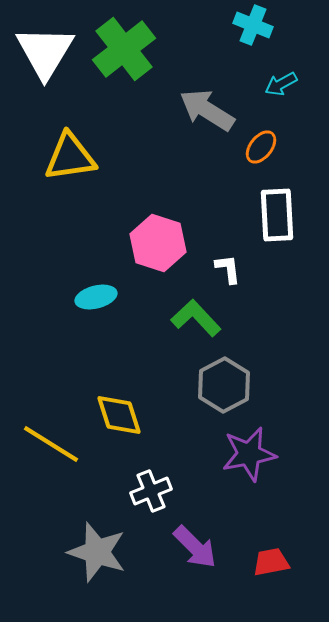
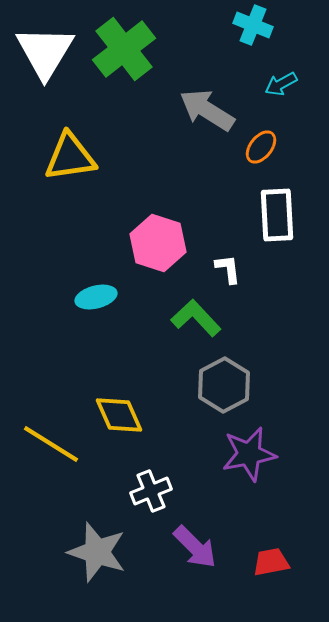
yellow diamond: rotated 6 degrees counterclockwise
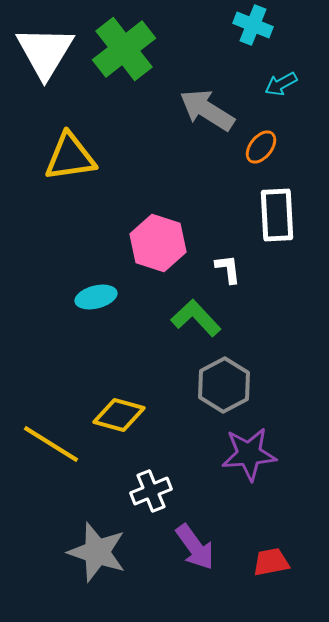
yellow diamond: rotated 51 degrees counterclockwise
purple star: rotated 6 degrees clockwise
purple arrow: rotated 9 degrees clockwise
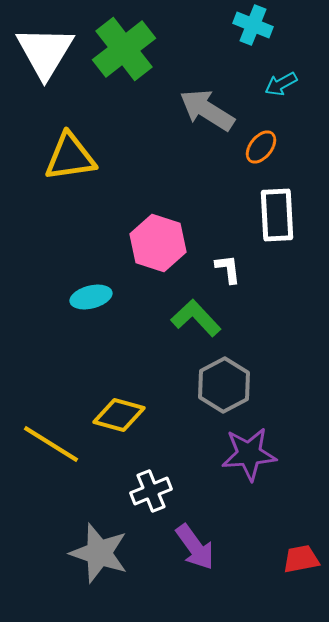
cyan ellipse: moved 5 px left
gray star: moved 2 px right, 1 px down
red trapezoid: moved 30 px right, 3 px up
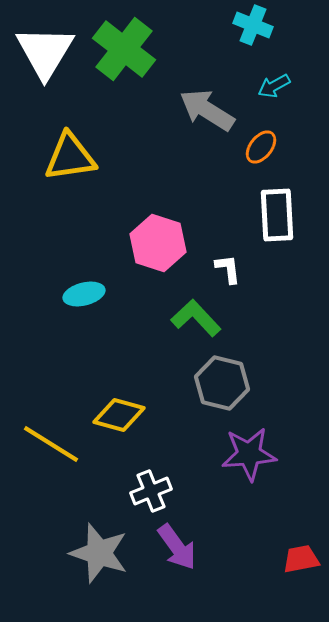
green cross: rotated 14 degrees counterclockwise
cyan arrow: moved 7 px left, 2 px down
cyan ellipse: moved 7 px left, 3 px up
gray hexagon: moved 2 px left, 2 px up; rotated 18 degrees counterclockwise
purple arrow: moved 18 px left
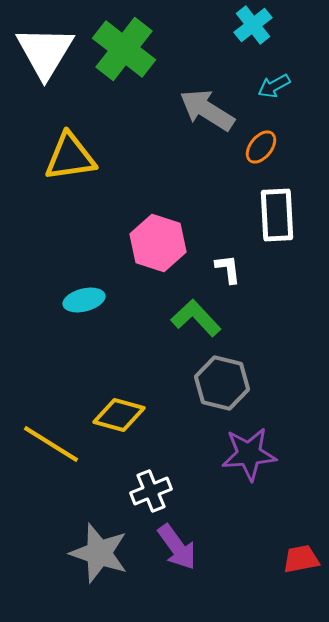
cyan cross: rotated 30 degrees clockwise
cyan ellipse: moved 6 px down
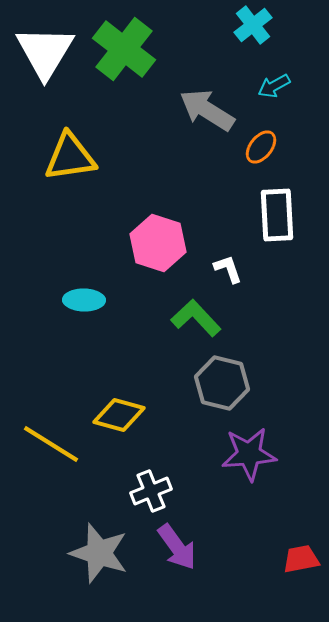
white L-shape: rotated 12 degrees counterclockwise
cyan ellipse: rotated 15 degrees clockwise
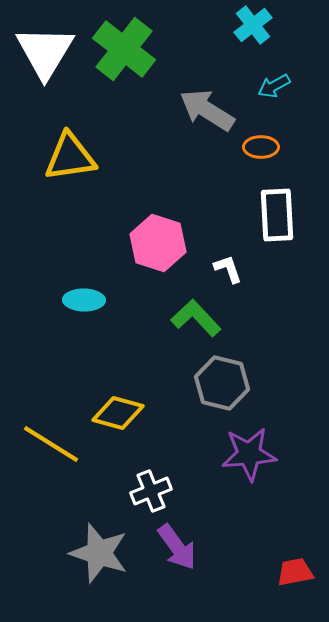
orange ellipse: rotated 52 degrees clockwise
yellow diamond: moved 1 px left, 2 px up
red trapezoid: moved 6 px left, 13 px down
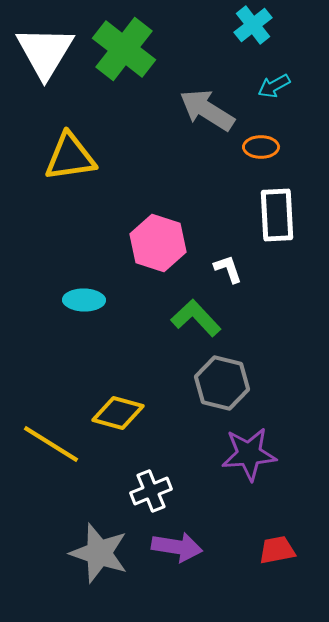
purple arrow: rotated 45 degrees counterclockwise
red trapezoid: moved 18 px left, 22 px up
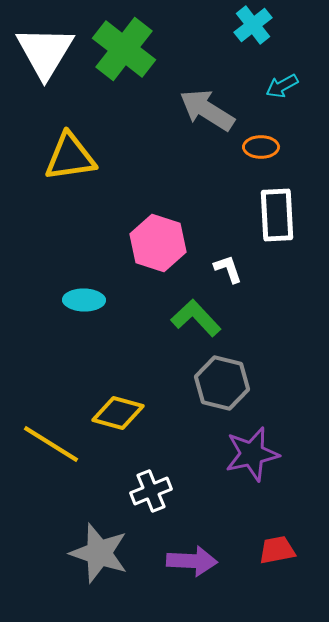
cyan arrow: moved 8 px right
purple star: moved 3 px right; rotated 8 degrees counterclockwise
purple arrow: moved 15 px right, 14 px down; rotated 6 degrees counterclockwise
